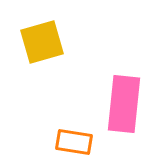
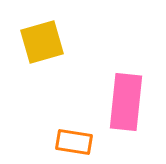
pink rectangle: moved 2 px right, 2 px up
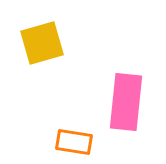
yellow square: moved 1 px down
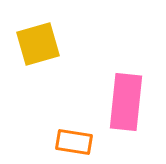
yellow square: moved 4 px left, 1 px down
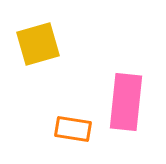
orange rectangle: moved 1 px left, 13 px up
